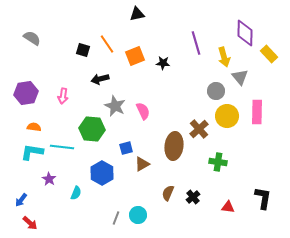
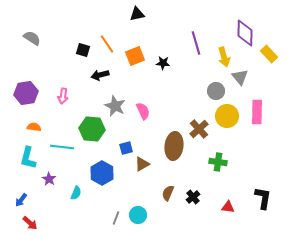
black arrow: moved 4 px up
cyan L-shape: moved 4 px left, 6 px down; rotated 85 degrees counterclockwise
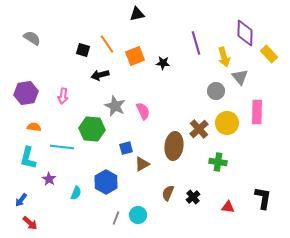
yellow circle: moved 7 px down
blue hexagon: moved 4 px right, 9 px down
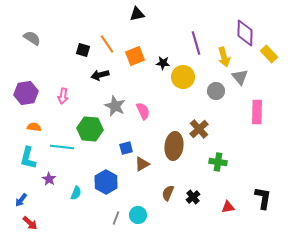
yellow circle: moved 44 px left, 46 px up
green hexagon: moved 2 px left
red triangle: rotated 16 degrees counterclockwise
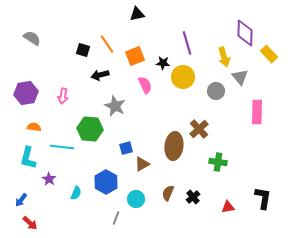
purple line: moved 9 px left
pink semicircle: moved 2 px right, 26 px up
cyan circle: moved 2 px left, 16 px up
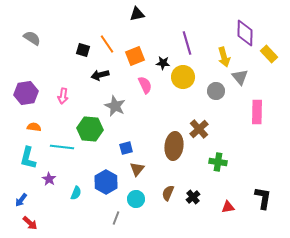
brown triangle: moved 5 px left, 5 px down; rotated 21 degrees counterclockwise
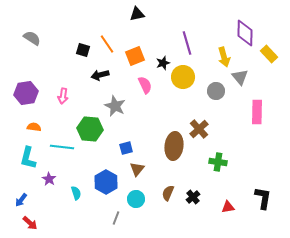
black star: rotated 24 degrees counterclockwise
cyan semicircle: rotated 40 degrees counterclockwise
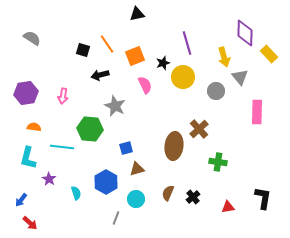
brown triangle: rotated 35 degrees clockwise
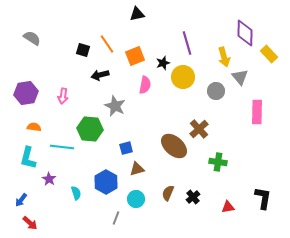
pink semicircle: rotated 36 degrees clockwise
brown ellipse: rotated 56 degrees counterclockwise
